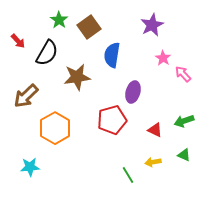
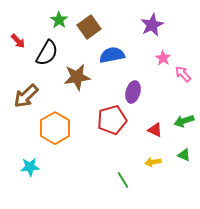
blue semicircle: rotated 70 degrees clockwise
green line: moved 5 px left, 5 px down
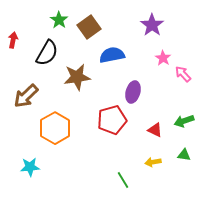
purple star: rotated 10 degrees counterclockwise
red arrow: moved 5 px left, 1 px up; rotated 126 degrees counterclockwise
green triangle: rotated 16 degrees counterclockwise
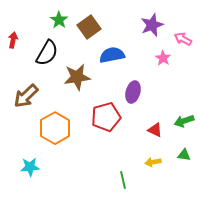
purple star: rotated 15 degrees clockwise
pink arrow: moved 35 px up; rotated 18 degrees counterclockwise
red pentagon: moved 6 px left, 3 px up
green line: rotated 18 degrees clockwise
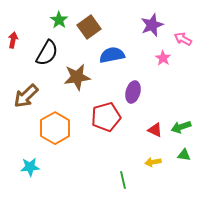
green arrow: moved 3 px left, 6 px down
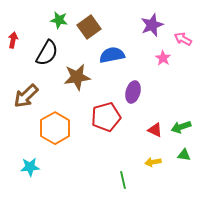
green star: rotated 24 degrees counterclockwise
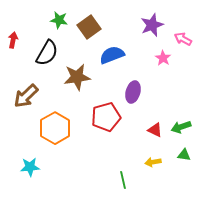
blue semicircle: rotated 10 degrees counterclockwise
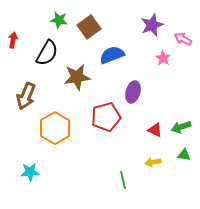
brown arrow: rotated 24 degrees counterclockwise
cyan star: moved 5 px down
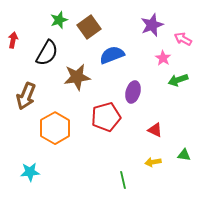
green star: rotated 30 degrees counterclockwise
green arrow: moved 3 px left, 47 px up
